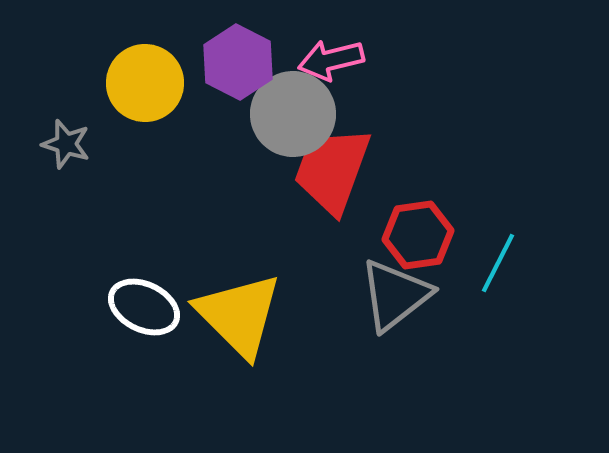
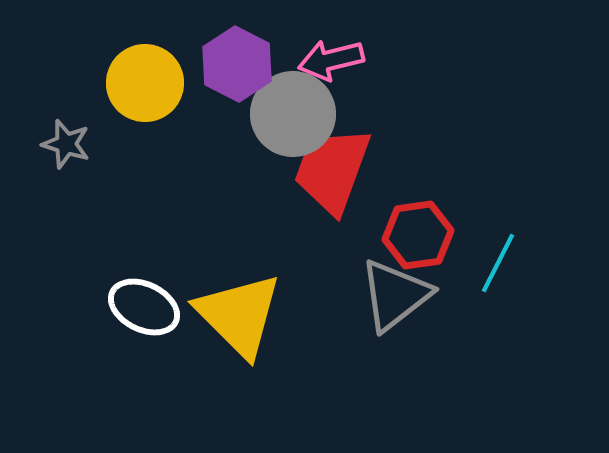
purple hexagon: moved 1 px left, 2 px down
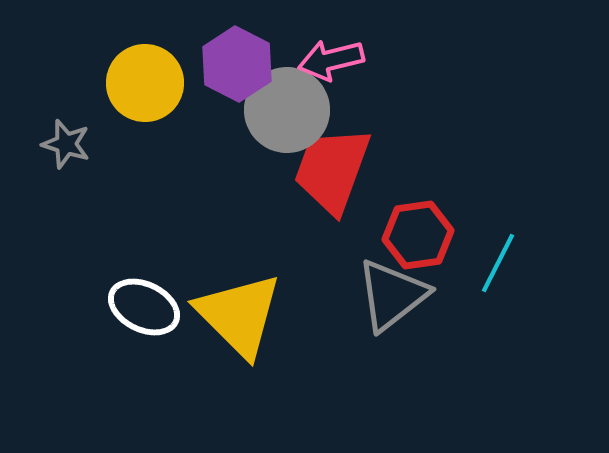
gray circle: moved 6 px left, 4 px up
gray triangle: moved 3 px left
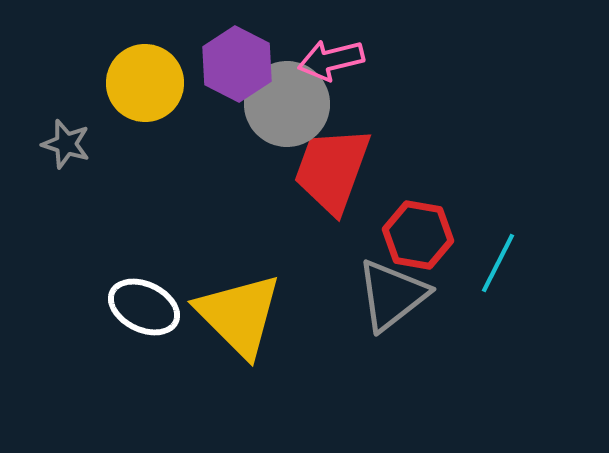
gray circle: moved 6 px up
red hexagon: rotated 18 degrees clockwise
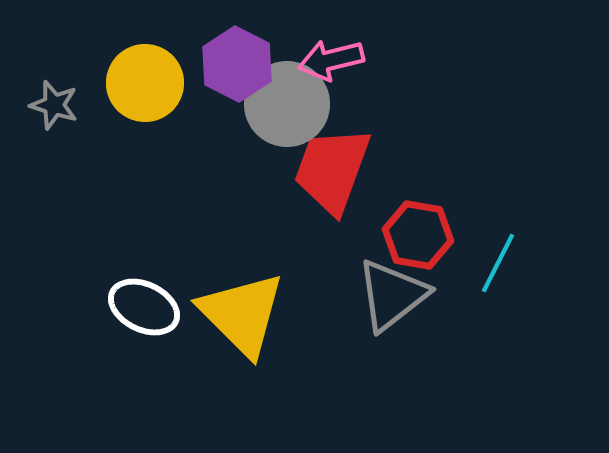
gray star: moved 12 px left, 39 px up
yellow triangle: moved 3 px right, 1 px up
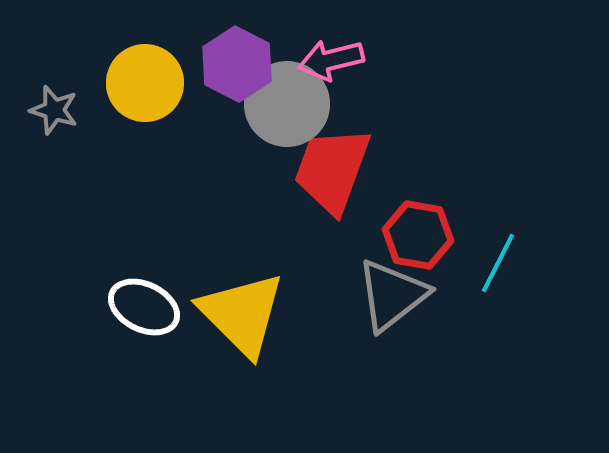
gray star: moved 5 px down
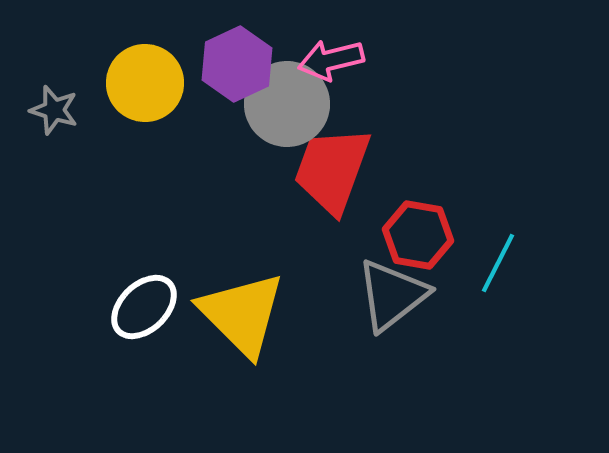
purple hexagon: rotated 8 degrees clockwise
white ellipse: rotated 70 degrees counterclockwise
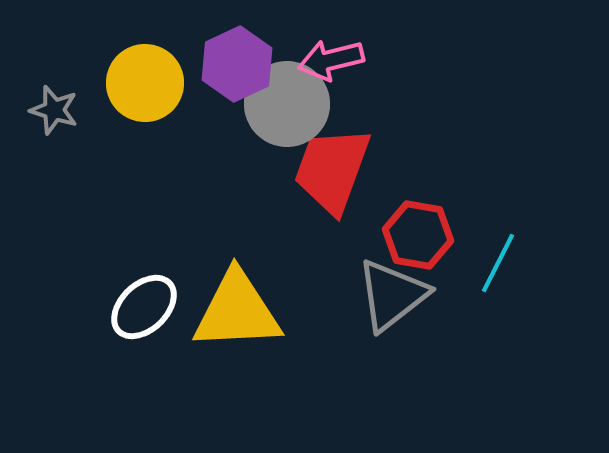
yellow triangle: moved 5 px left, 3 px up; rotated 48 degrees counterclockwise
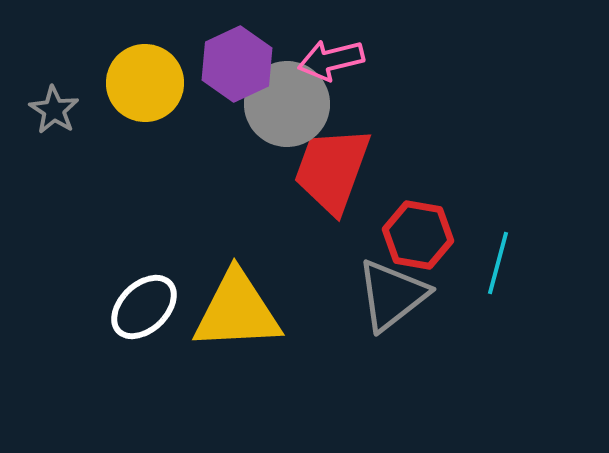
gray star: rotated 15 degrees clockwise
cyan line: rotated 12 degrees counterclockwise
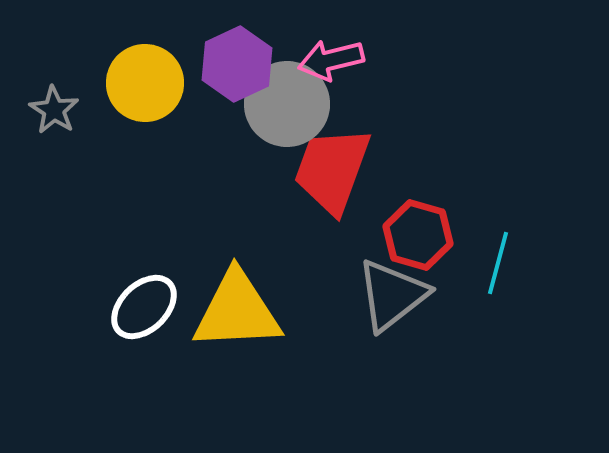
red hexagon: rotated 6 degrees clockwise
